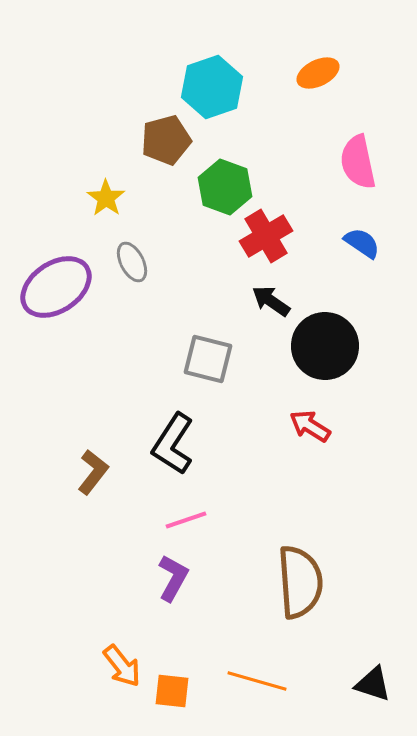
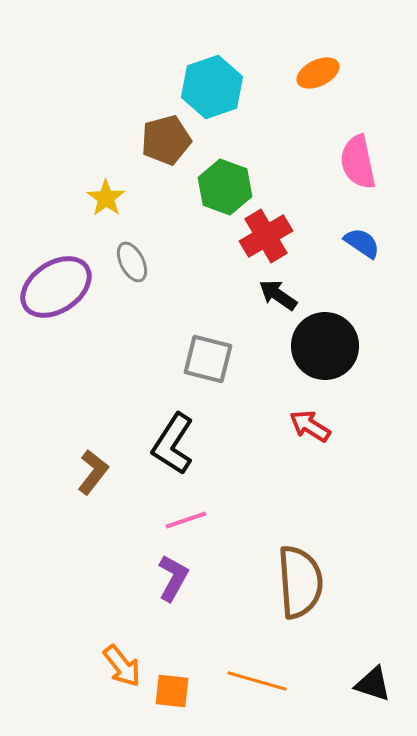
black arrow: moved 7 px right, 6 px up
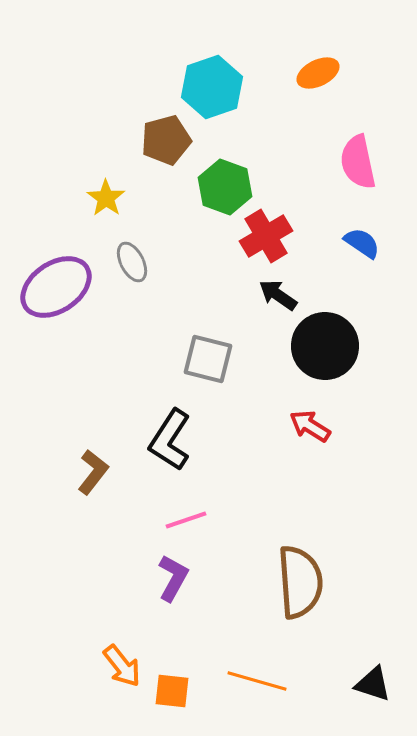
black L-shape: moved 3 px left, 4 px up
